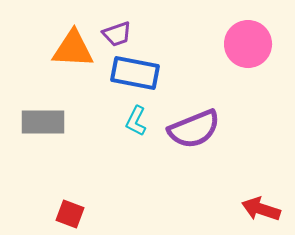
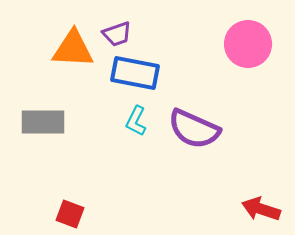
purple semicircle: rotated 46 degrees clockwise
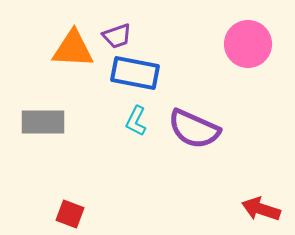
purple trapezoid: moved 2 px down
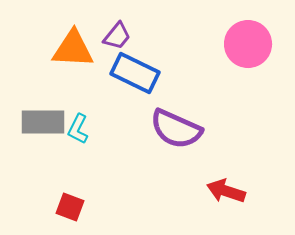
purple trapezoid: rotated 32 degrees counterclockwise
blue rectangle: rotated 15 degrees clockwise
cyan L-shape: moved 58 px left, 8 px down
purple semicircle: moved 18 px left
red arrow: moved 35 px left, 18 px up
red square: moved 7 px up
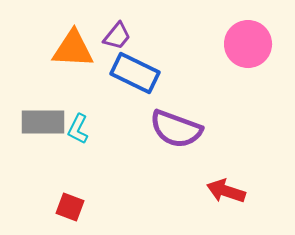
purple semicircle: rotated 4 degrees counterclockwise
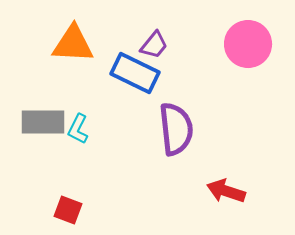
purple trapezoid: moved 37 px right, 9 px down
orange triangle: moved 5 px up
purple semicircle: rotated 116 degrees counterclockwise
red square: moved 2 px left, 3 px down
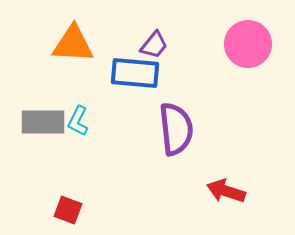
blue rectangle: rotated 21 degrees counterclockwise
cyan L-shape: moved 8 px up
